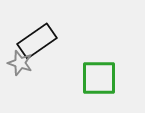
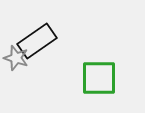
gray star: moved 4 px left, 5 px up
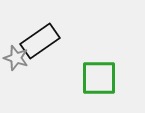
black rectangle: moved 3 px right
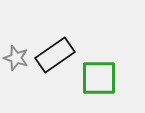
black rectangle: moved 15 px right, 14 px down
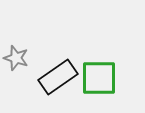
black rectangle: moved 3 px right, 22 px down
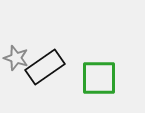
black rectangle: moved 13 px left, 10 px up
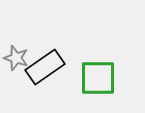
green square: moved 1 px left
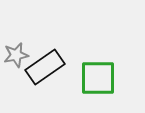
gray star: moved 3 px up; rotated 30 degrees counterclockwise
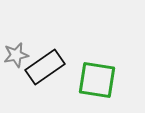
green square: moved 1 px left, 2 px down; rotated 9 degrees clockwise
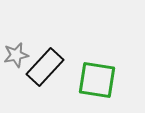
black rectangle: rotated 12 degrees counterclockwise
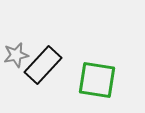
black rectangle: moved 2 px left, 2 px up
